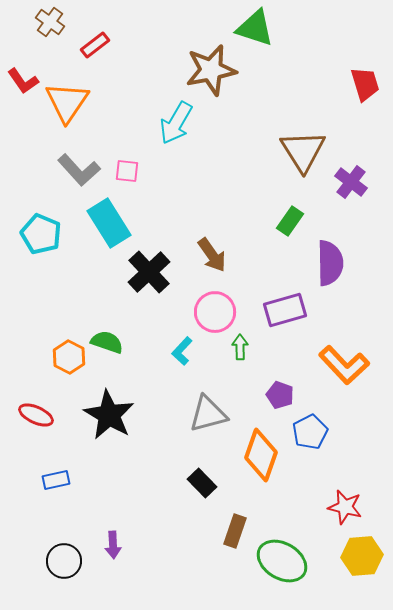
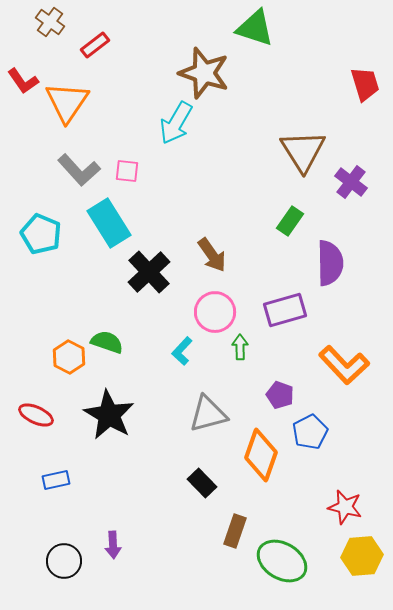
brown star: moved 7 px left, 3 px down; rotated 30 degrees clockwise
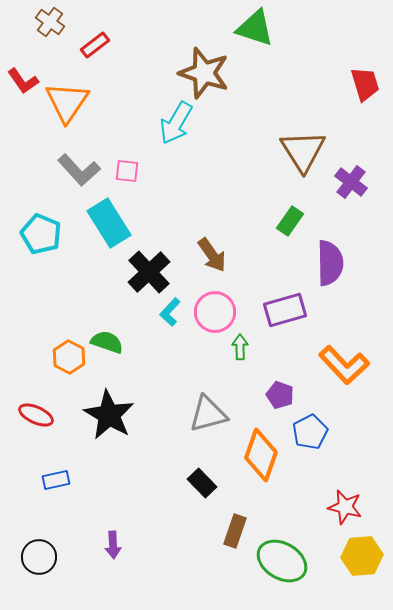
cyan L-shape: moved 12 px left, 39 px up
black circle: moved 25 px left, 4 px up
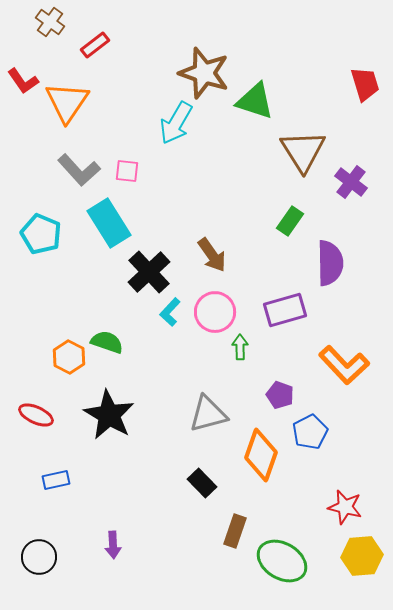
green triangle: moved 73 px down
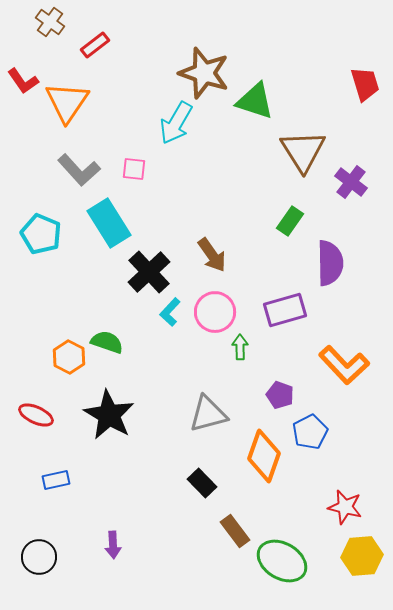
pink square: moved 7 px right, 2 px up
orange diamond: moved 3 px right, 1 px down
brown rectangle: rotated 56 degrees counterclockwise
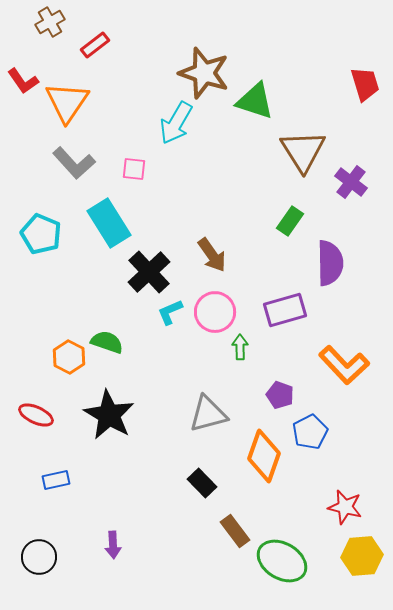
brown cross: rotated 24 degrees clockwise
gray L-shape: moved 5 px left, 7 px up
cyan L-shape: rotated 24 degrees clockwise
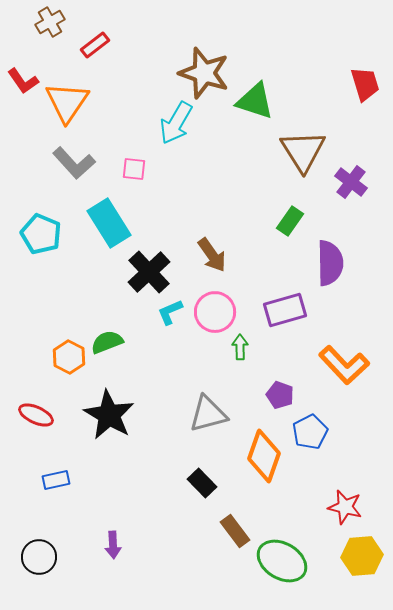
green semicircle: rotated 40 degrees counterclockwise
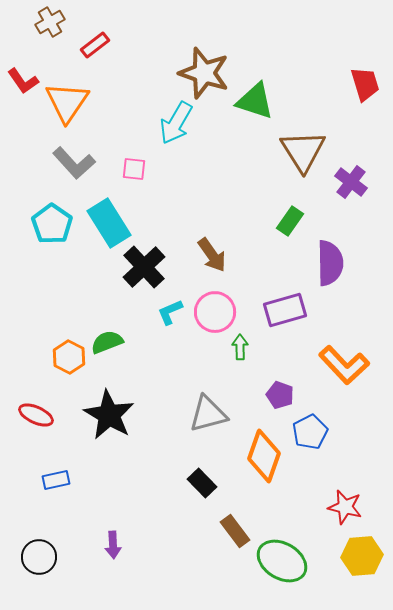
cyan pentagon: moved 11 px right, 10 px up; rotated 12 degrees clockwise
black cross: moved 5 px left, 5 px up
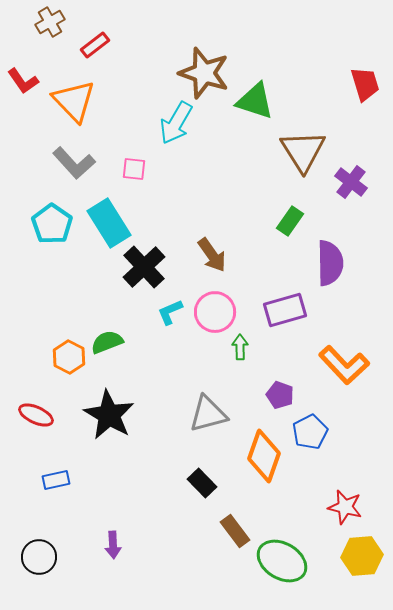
orange triangle: moved 7 px right, 1 px up; rotated 18 degrees counterclockwise
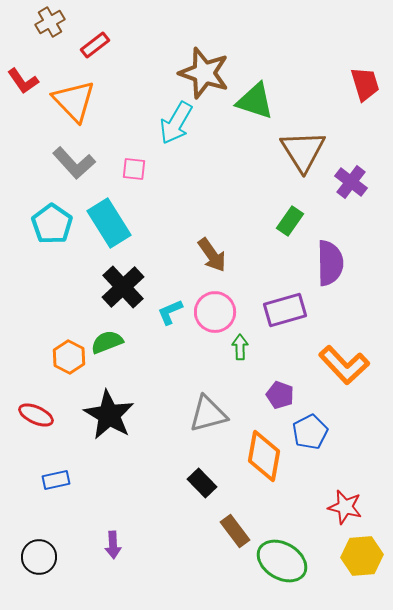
black cross: moved 21 px left, 20 px down
orange diamond: rotated 9 degrees counterclockwise
